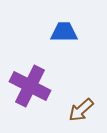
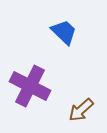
blue trapezoid: rotated 44 degrees clockwise
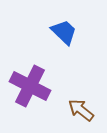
brown arrow: rotated 80 degrees clockwise
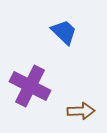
brown arrow: moved 1 px down; rotated 140 degrees clockwise
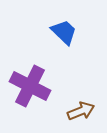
brown arrow: rotated 20 degrees counterclockwise
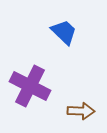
brown arrow: rotated 24 degrees clockwise
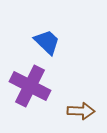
blue trapezoid: moved 17 px left, 10 px down
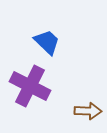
brown arrow: moved 7 px right
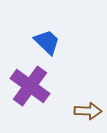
purple cross: rotated 9 degrees clockwise
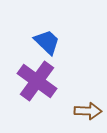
purple cross: moved 7 px right, 5 px up
